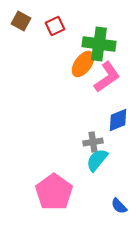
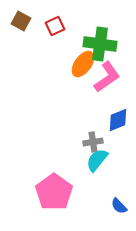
green cross: moved 1 px right
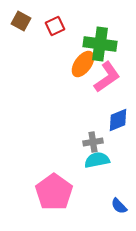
cyan semicircle: rotated 40 degrees clockwise
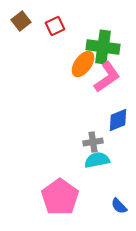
brown square: rotated 24 degrees clockwise
green cross: moved 3 px right, 3 px down
pink pentagon: moved 6 px right, 5 px down
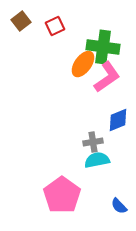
pink pentagon: moved 2 px right, 2 px up
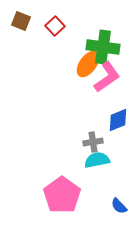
brown square: rotated 30 degrees counterclockwise
red square: rotated 18 degrees counterclockwise
orange ellipse: moved 5 px right
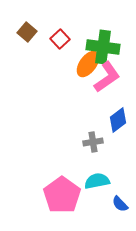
brown square: moved 6 px right, 11 px down; rotated 18 degrees clockwise
red square: moved 5 px right, 13 px down
blue diamond: rotated 15 degrees counterclockwise
cyan semicircle: moved 21 px down
blue semicircle: moved 1 px right, 2 px up
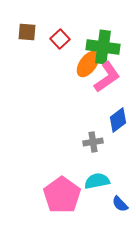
brown square: rotated 36 degrees counterclockwise
